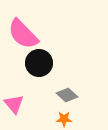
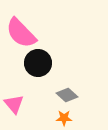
pink semicircle: moved 2 px left, 1 px up
black circle: moved 1 px left
orange star: moved 1 px up
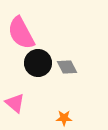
pink semicircle: rotated 16 degrees clockwise
gray diamond: moved 28 px up; rotated 20 degrees clockwise
pink triangle: moved 1 px right, 1 px up; rotated 10 degrees counterclockwise
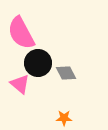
gray diamond: moved 1 px left, 6 px down
pink triangle: moved 5 px right, 19 px up
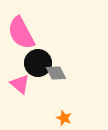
gray diamond: moved 10 px left
orange star: rotated 21 degrees clockwise
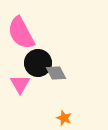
pink triangle: rotated 20 degrees clockwise
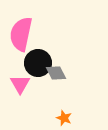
pink semicircle: moved 1 px down; rotated 40 degrees clockwise
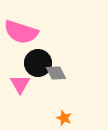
pink semicircle: moved 2 px up; rotated 84 degrees counterclockwise
